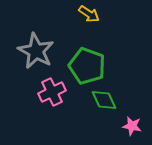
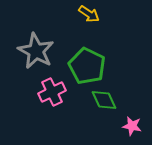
green pentagon: rotated 6 degrees clockwise
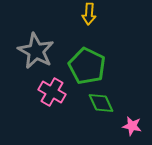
yellow arrow: rotated 60 degrees clockwise
pink cross: rotated 36 degrees counterclockwise
green diamond: moved 3 px left, 3 px down
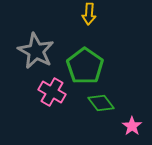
green pentagon: moved 2 px left; rotated 9 degrees clockwise
green diamond: rotated 12 degrees counterclockwise
pink star: rotated 24 degrees clockwise
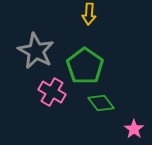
pink star: moved 2 px right, 3 px down
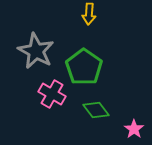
green pentagon: moved 1 px left, 1 px down
pink cross: moved 2 px down
green diamond: moved 5 px left, 7 px down
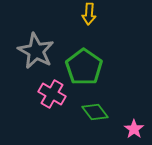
green diamond: moved 1 px left, 2 px down
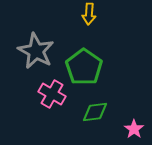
green diamond: rotated 60 degrees counterclockwise
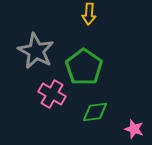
pink star: rotated 18 degrees counterclockwise
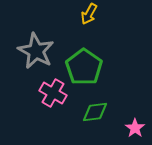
yellow arrow: rotated 25 degrees clockwise
pink cross: moved 1 px right, 1 px up
pink star: moved 1 px right, 1 px up; rotated 18 degrees clockwise
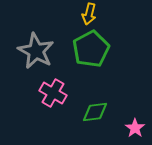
yellow arrow: rotated 15 degrees counterclockwise
green pentagon: moved 7 px right, 18 px up; rotated 9 degrees clockwise
